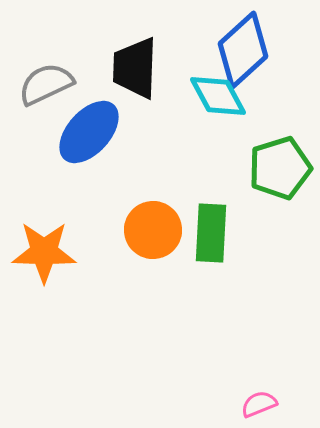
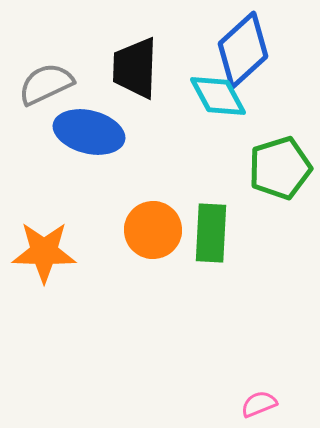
blue ellipse: rotated 62 degrees clockwise
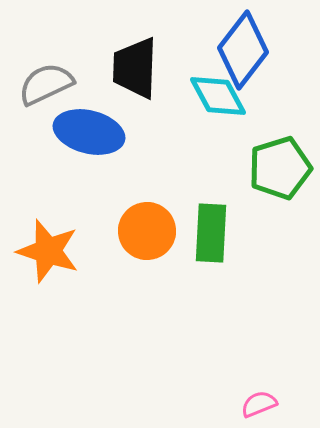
blue diamond: rotated 10 degrees counterclockwise
orange circle: moved 6 px left, 1 px down
orange star: moved 4 px right, 1 px up; rotated 16 degrees clockwise
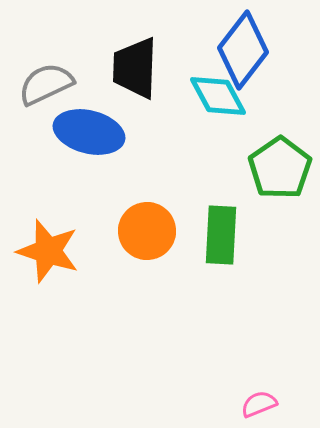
green pentagon: rotated 18 degrees counterclockwise
green rectangle: moved 10 px right, 2 px down
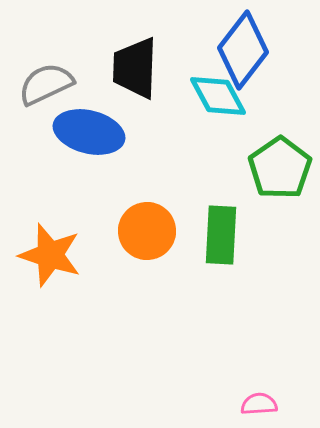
orange star: moved 2 px right, 4 px down
pink semicircle: rotated 18 degrees clockwise
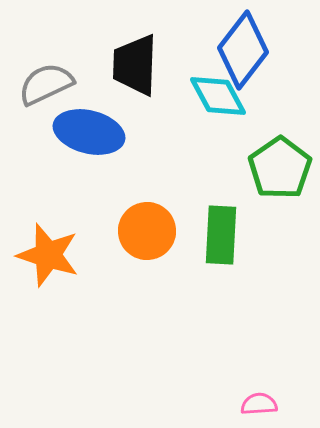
black trapezoid: moved 3 px up
orange star: moved 2 px left
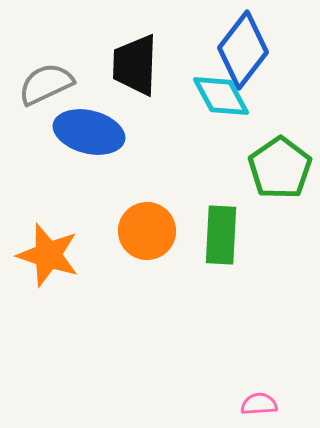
cyan diamond: moved 3 px right
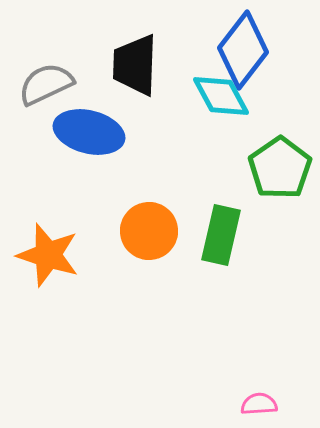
orange circle: moved 2 px right
green rectangle: rotated 10 degrees clockwise
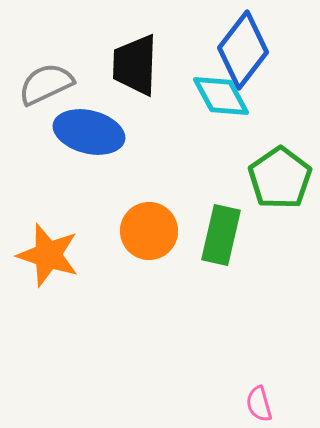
green pentagon: moved 10 px down
pink semicircle: rotated 102 degrees counterclockwise
